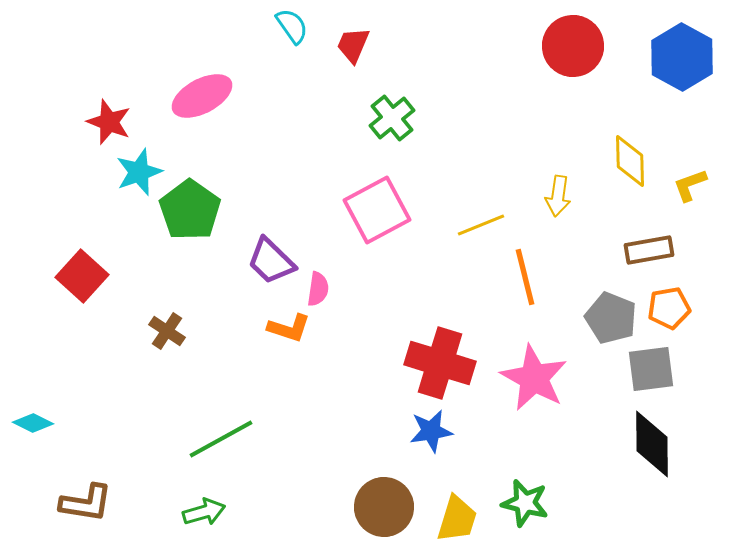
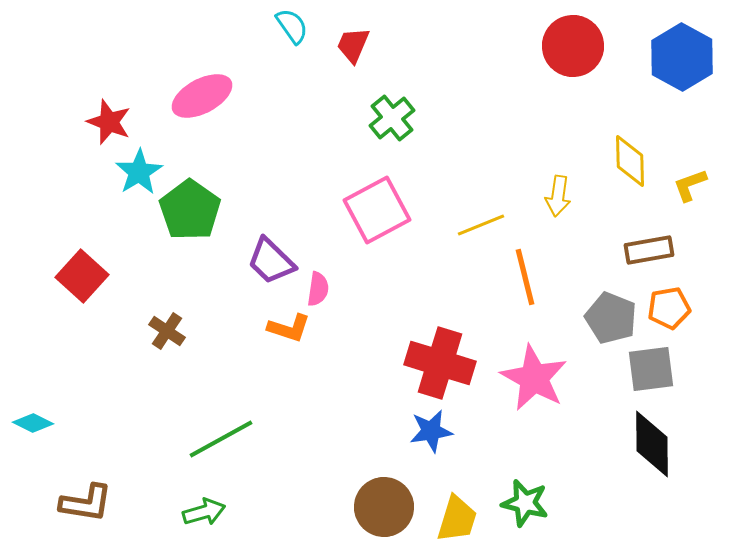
cyan star: rotated 12 degrees counterclockwise
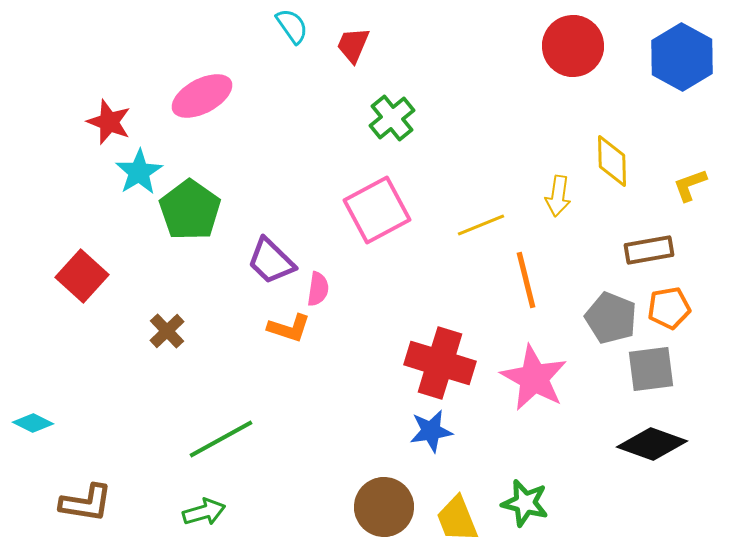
yellow diamond: moved 18 px left
orange line: moved 1 px right, 3 px down
brown cross: rotated 12 degrees clockwise
black diamond: rotated 70 degrees counterclockwise
yellow trapezoid: rotated 141 degrees clockwise
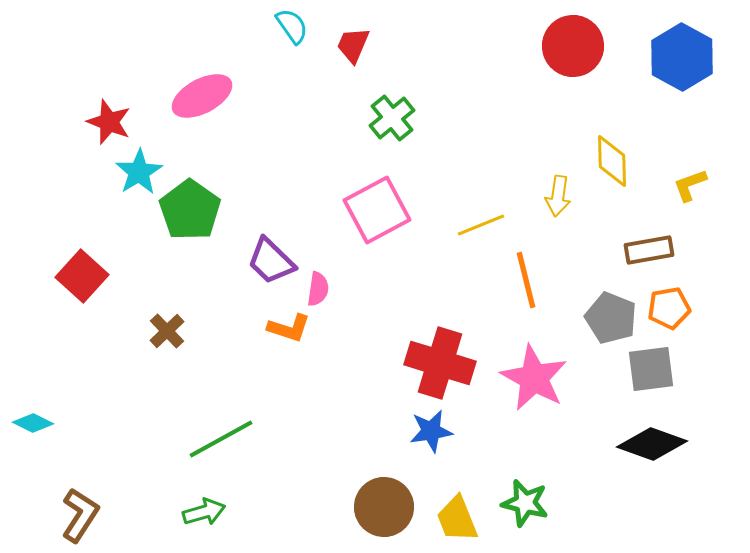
brown L-shape: moved 6 px left, 12 px down; rotated 66 degrees counterclockwise
